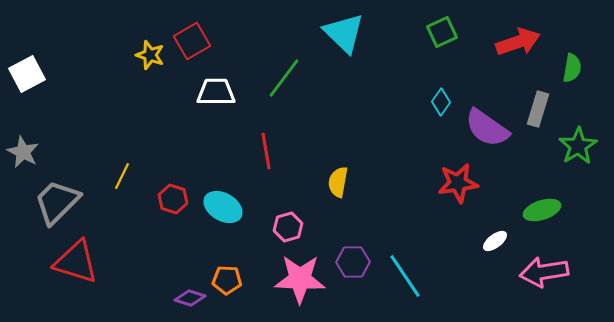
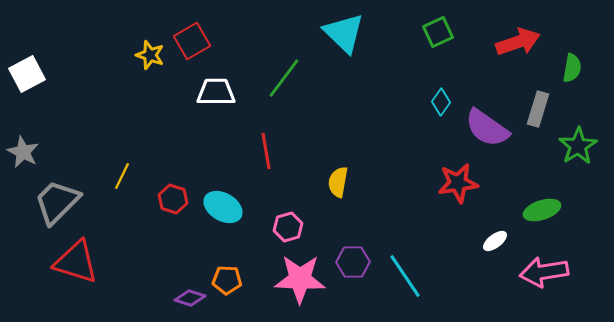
green square: moved 4 px left
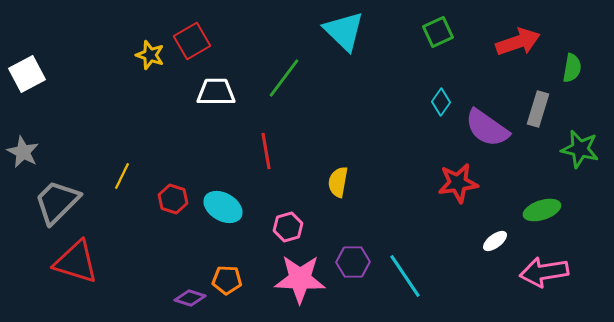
cyan triangle: moved 2 px up
green star: moved 2 px right, 3 px down; rotated 27 degrees counterclockwise
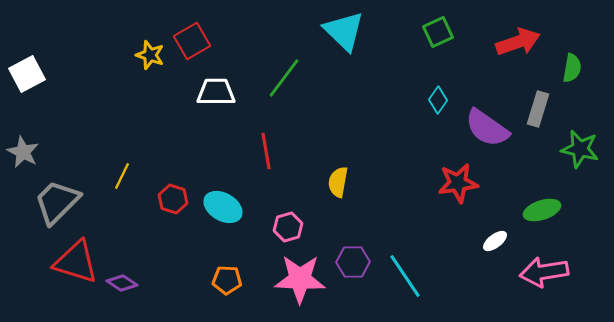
cyan diamond: moved 3 px left, 2 px up
purple diamond: moved 68 px left, 15 px up; rotated 16 degrees clockwise
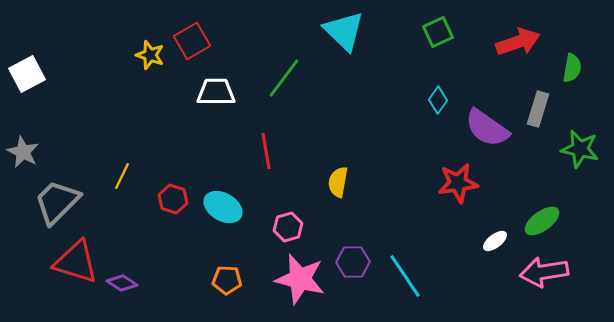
green ellipse: moved 11 px down; rotated 18 degrees counterclockwise
pink star: rotated 12 degrees clockwise
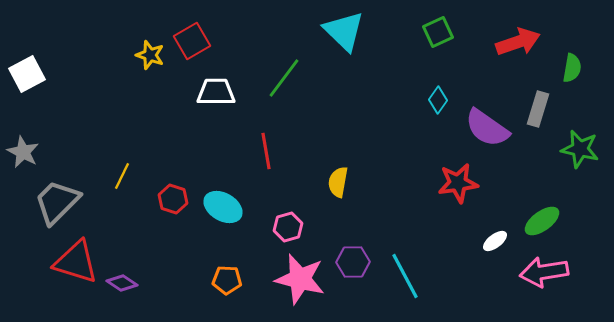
cyan line: rotated 6 degrees clockwise
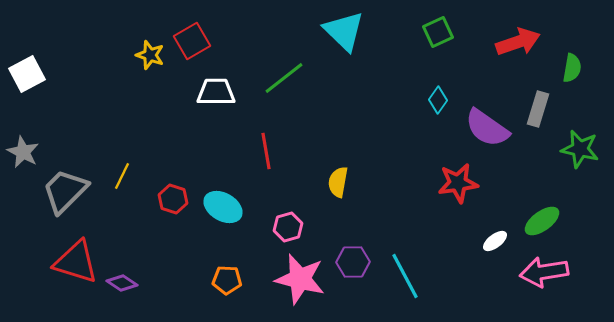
green line: rotated 15 degrees clockwise
gray trapezoid: moved 8 px right, 11 px up
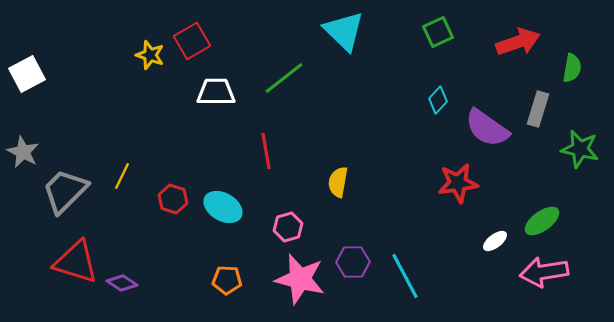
cyan diamond: rotated 8 degrees clockwise
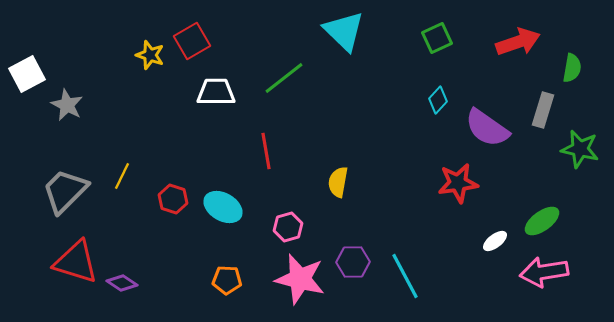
green square: moved 1 px left, 6 px down
gray rectangle: moved 5 px right, 1 px down
gray star: moved 44 px right, 47 px up
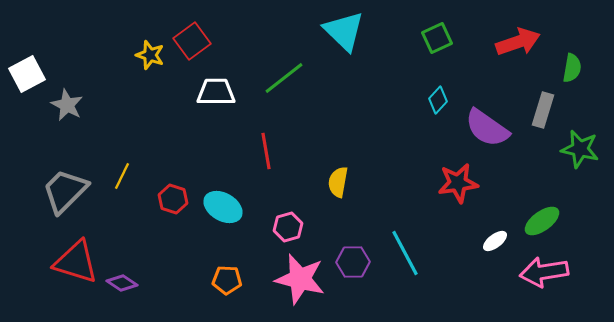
red square: rotated 6 degrees counterclockwise
cyan line: moved 23 px up
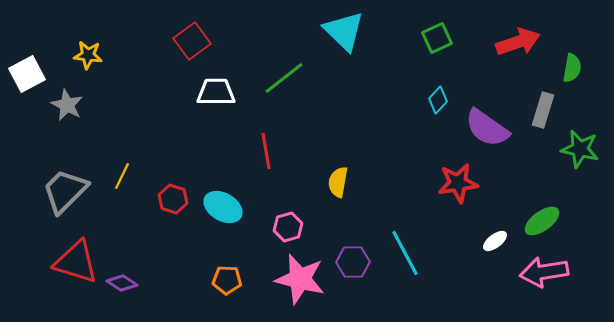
yellow star: moved 62 px left; rotated 12 degrees counterclockwise
